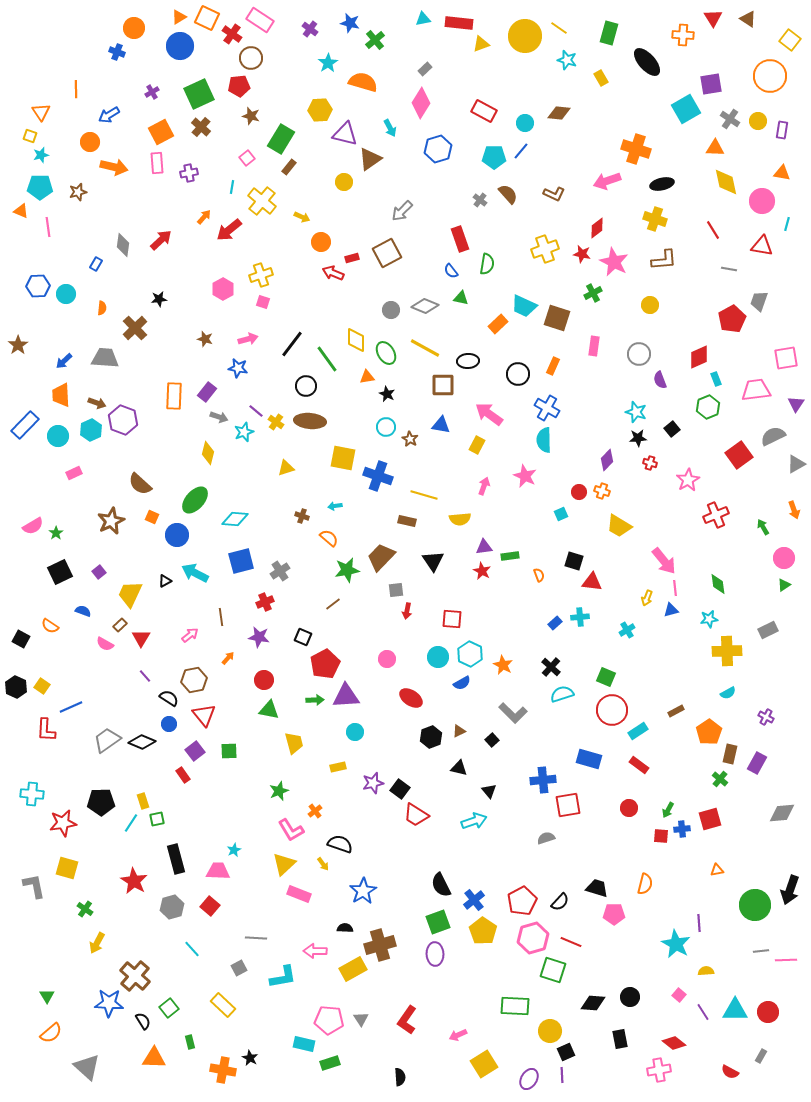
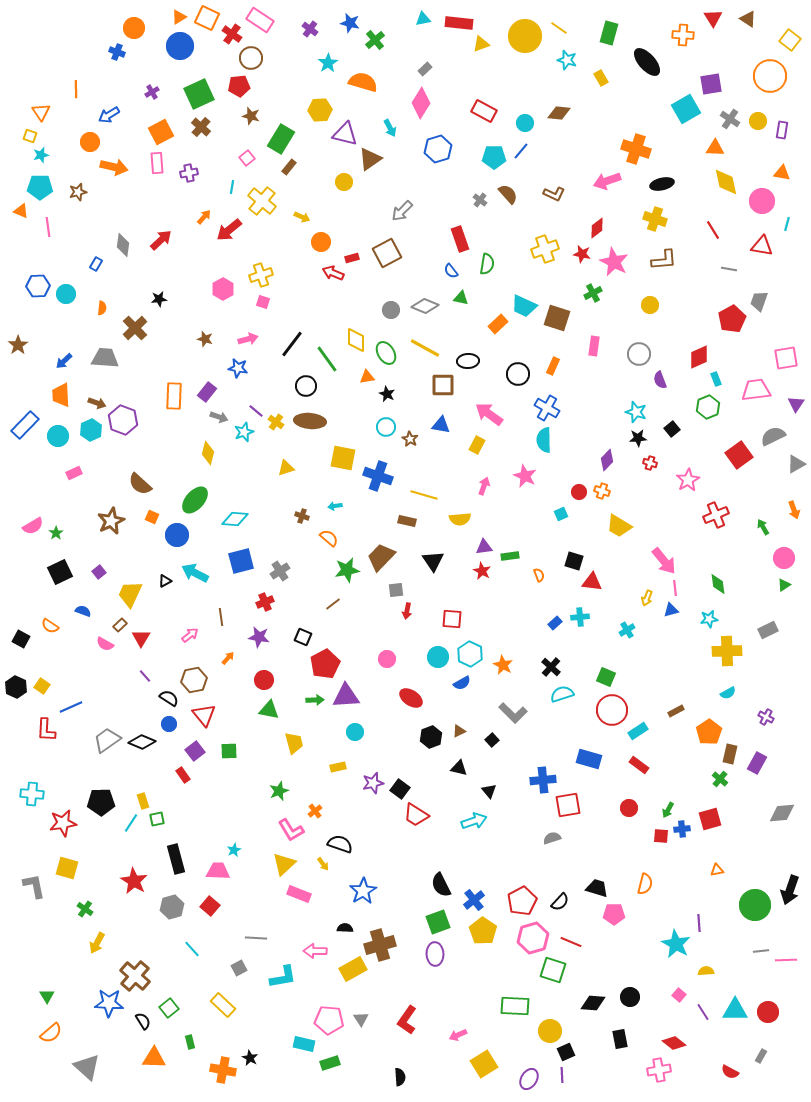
gray semicircle at (546, 838): moved 6 px right
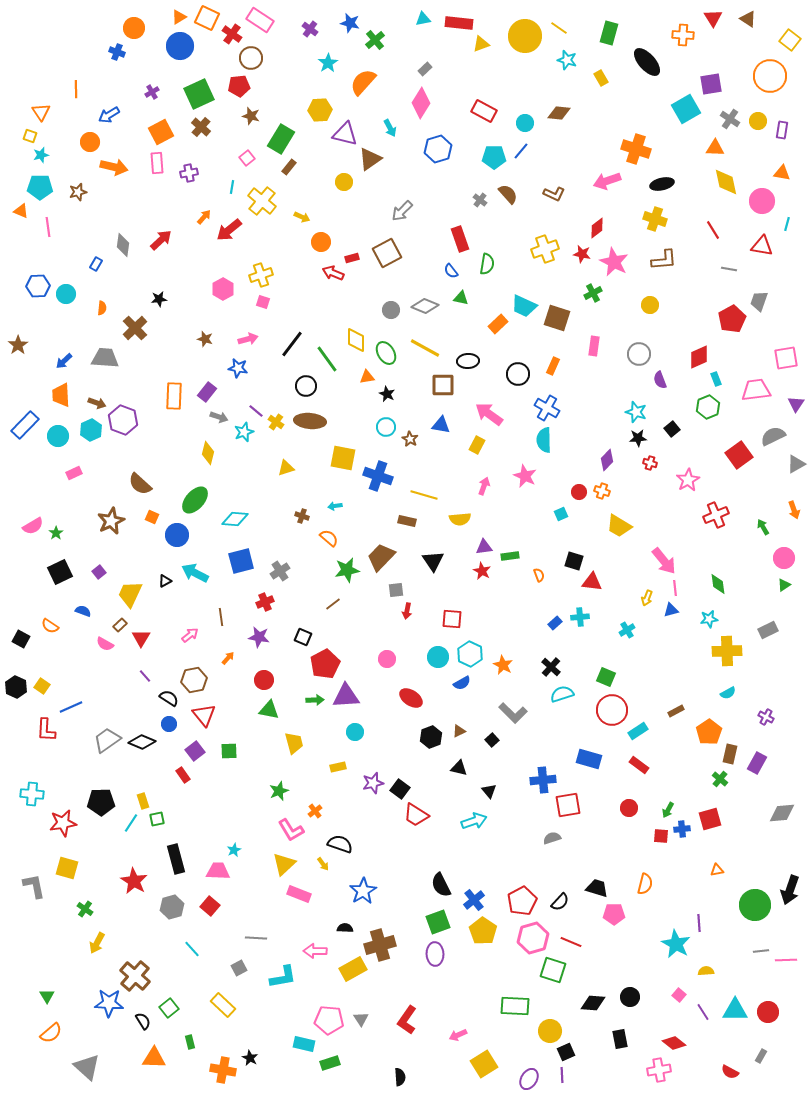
orange semicircle at (363, 82): rotated 64 degrees counterclockwise
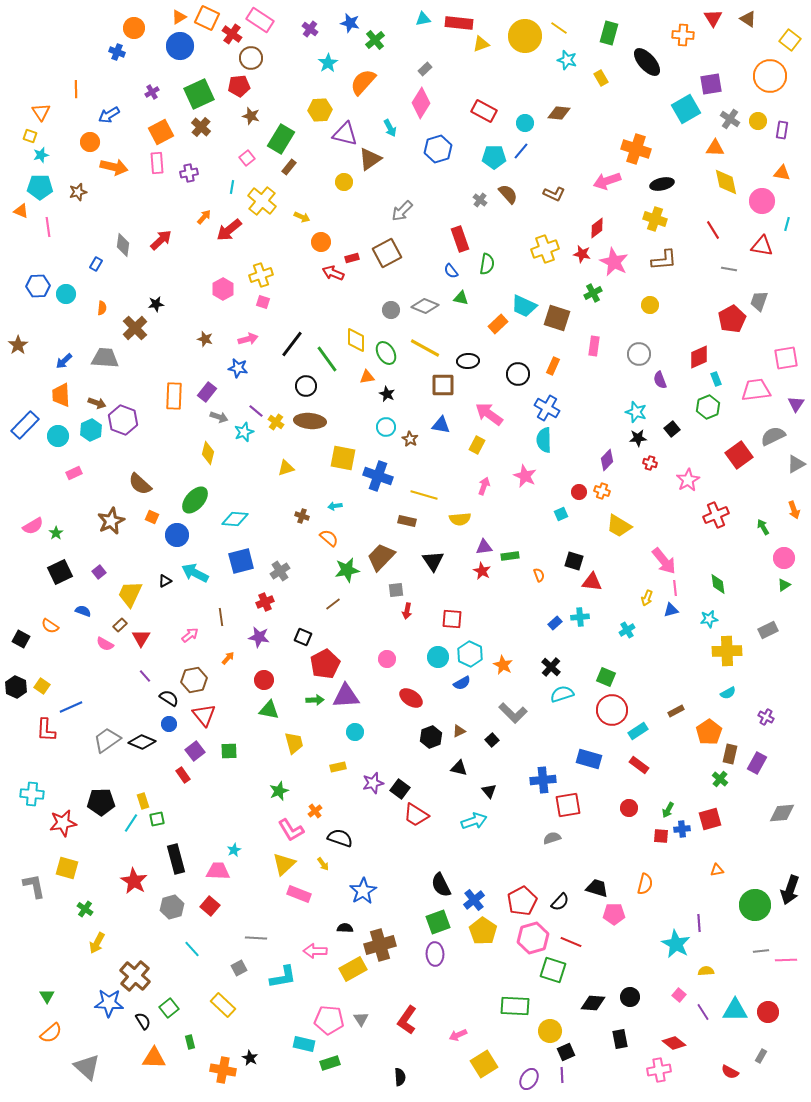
black star at (159, 299): moved 3 px left, 5 px down
black semicircle at (340, 844): moved 6 px up
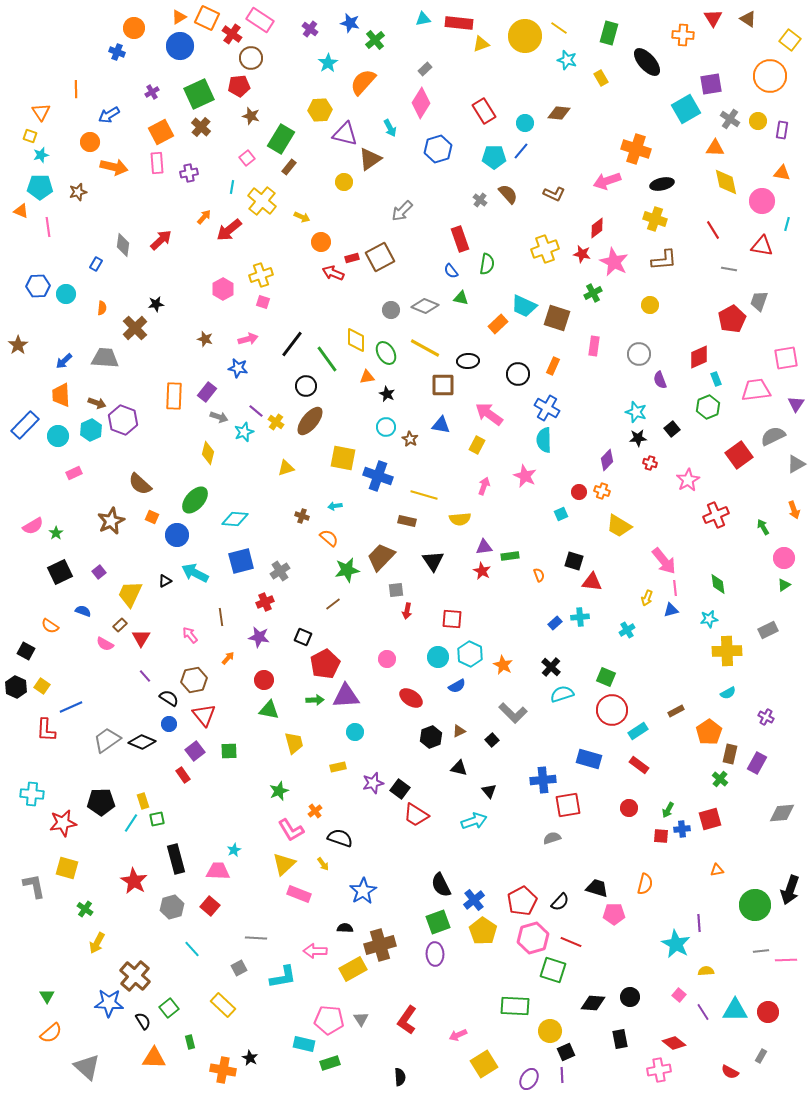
red rectangle at (484, 111): rotated 30 degrees clockwise
brown square at (387, 253): moved 7 px left, 4 px down
brown ellipse at (310, 421): rotated 56 degrees counterclockwise
pink arrow at (190, 635): rotated 90 degrees counterclockwise
black square at (21, 639): moved 5 px right, 12 px down
blue semicircle at (462, 683): moved 5 px left, 3 px down
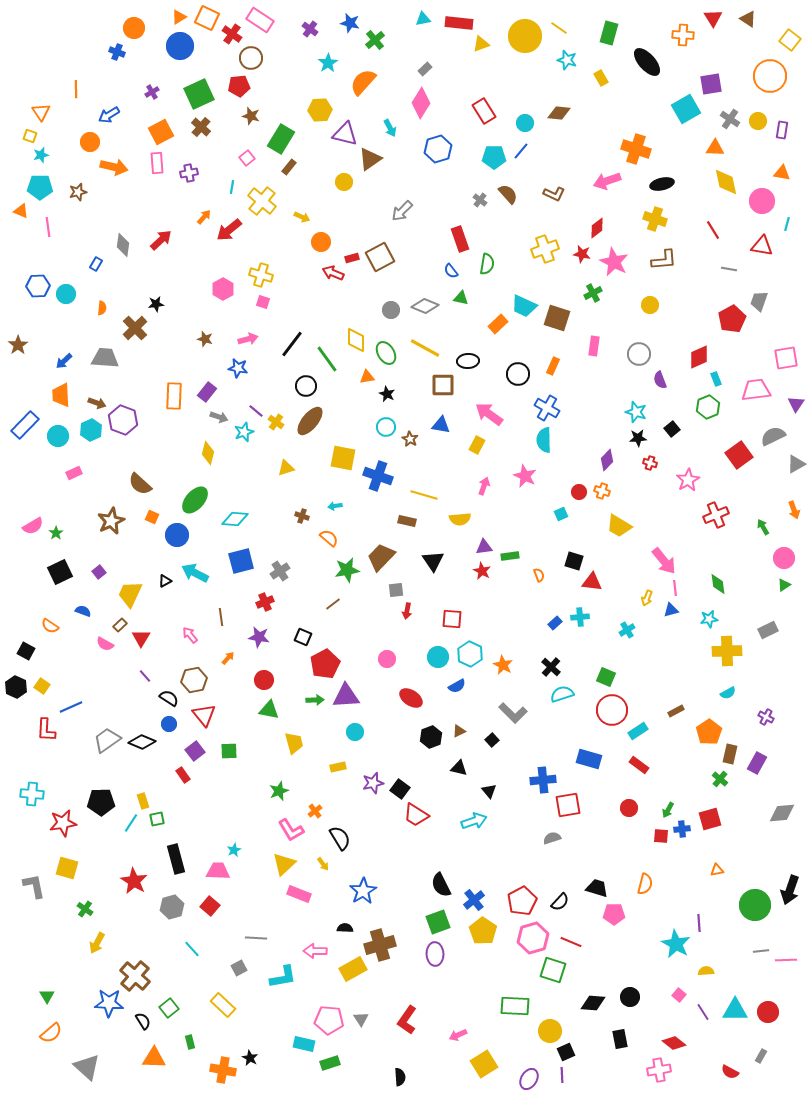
yellow cross at (261, 275): rotated 35 degrees clockwise
black semicircle at (340, 838): rotated 40 degrees clockwise
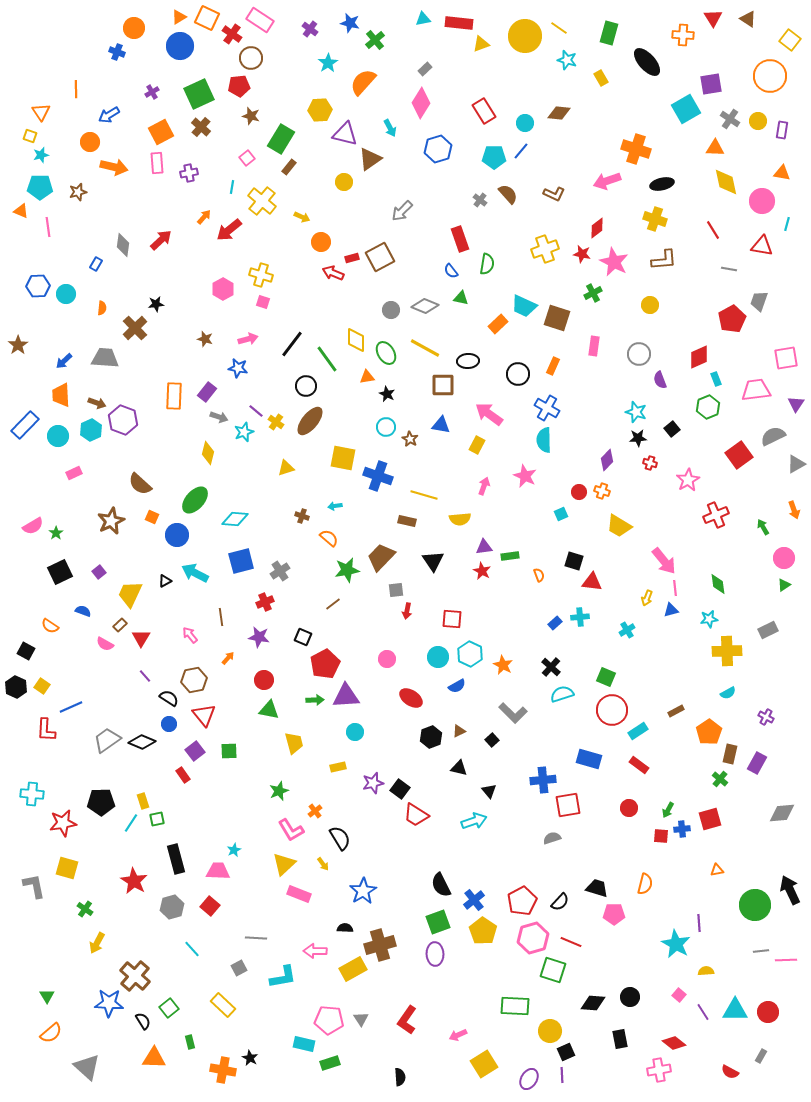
black arrow at (790, 890): rotated 136 degrees clockwise
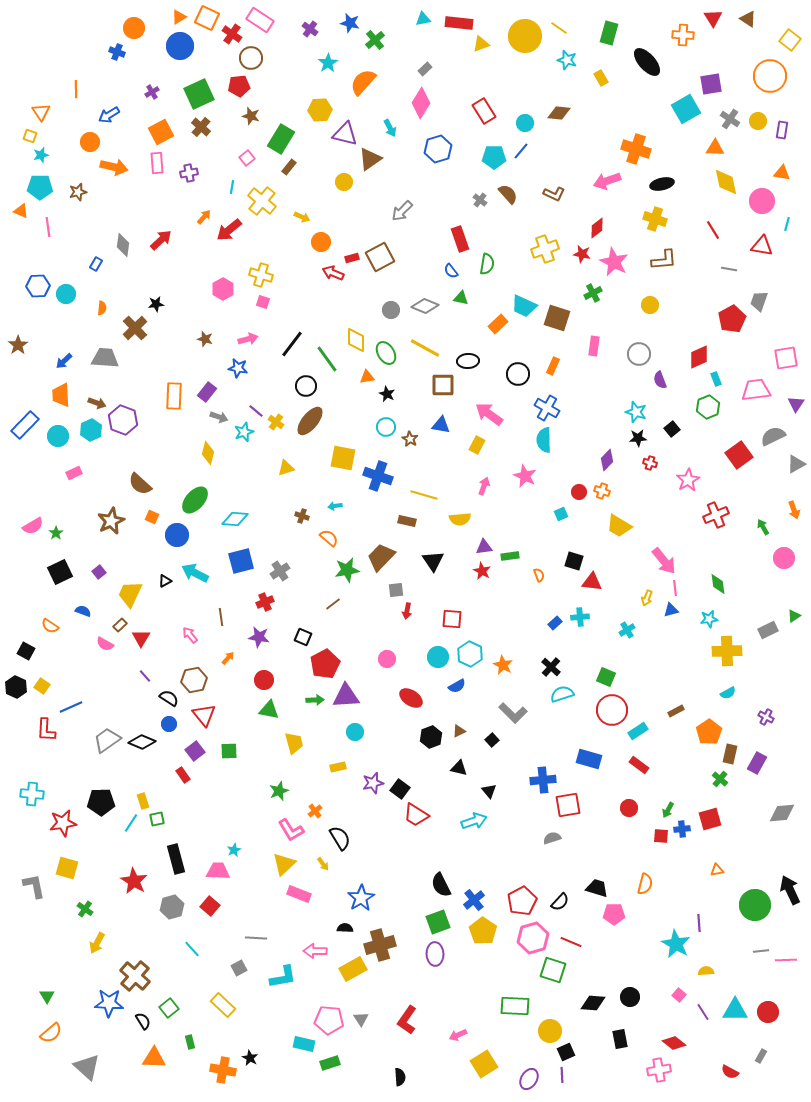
green triangle at (784, 585): moved 10 px right, 31 px down
blue star at (363, 891): moved 2 px left, 7 px down
